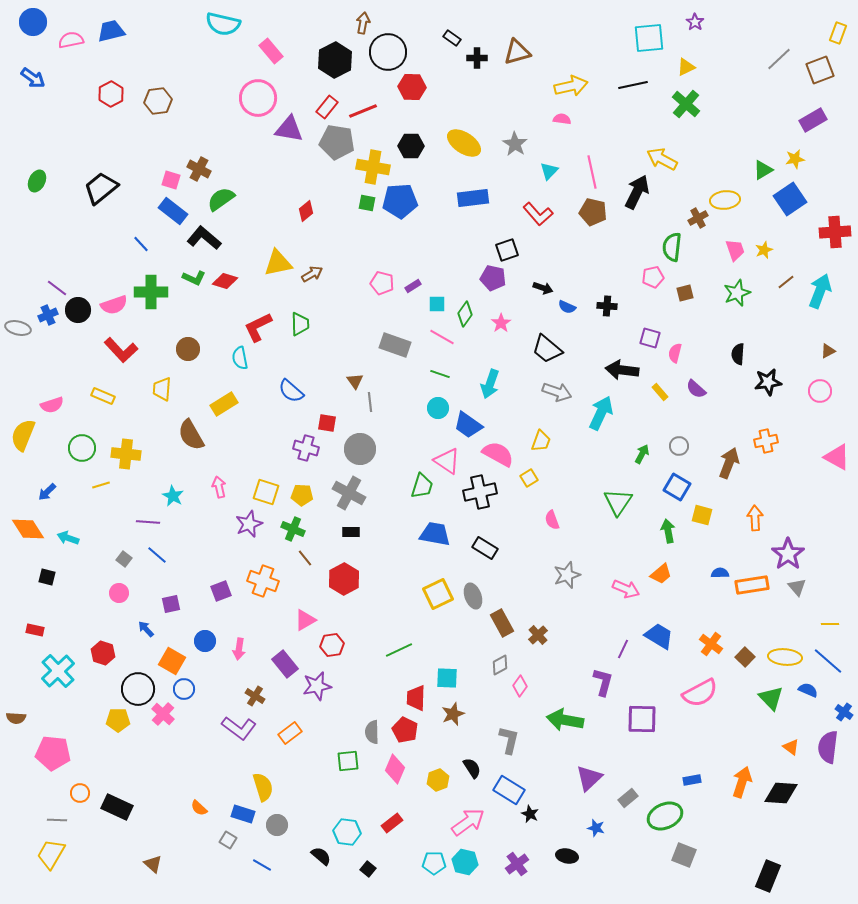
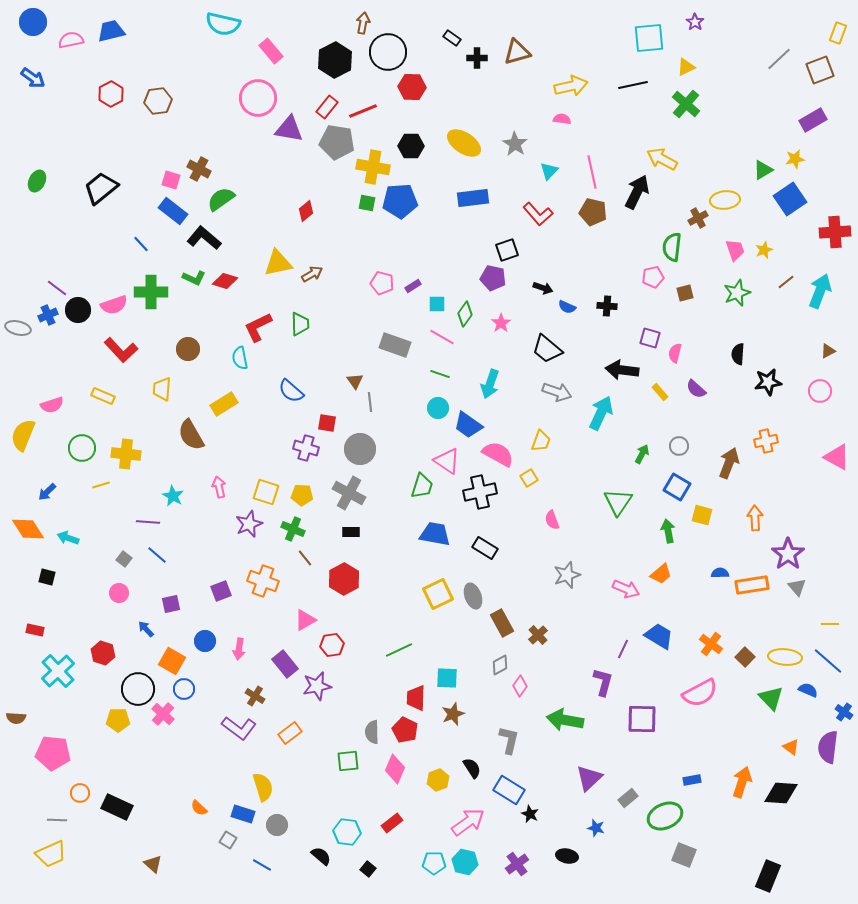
yellow trapezoid at (51, 854): rotated 144 degrees counterclockwise
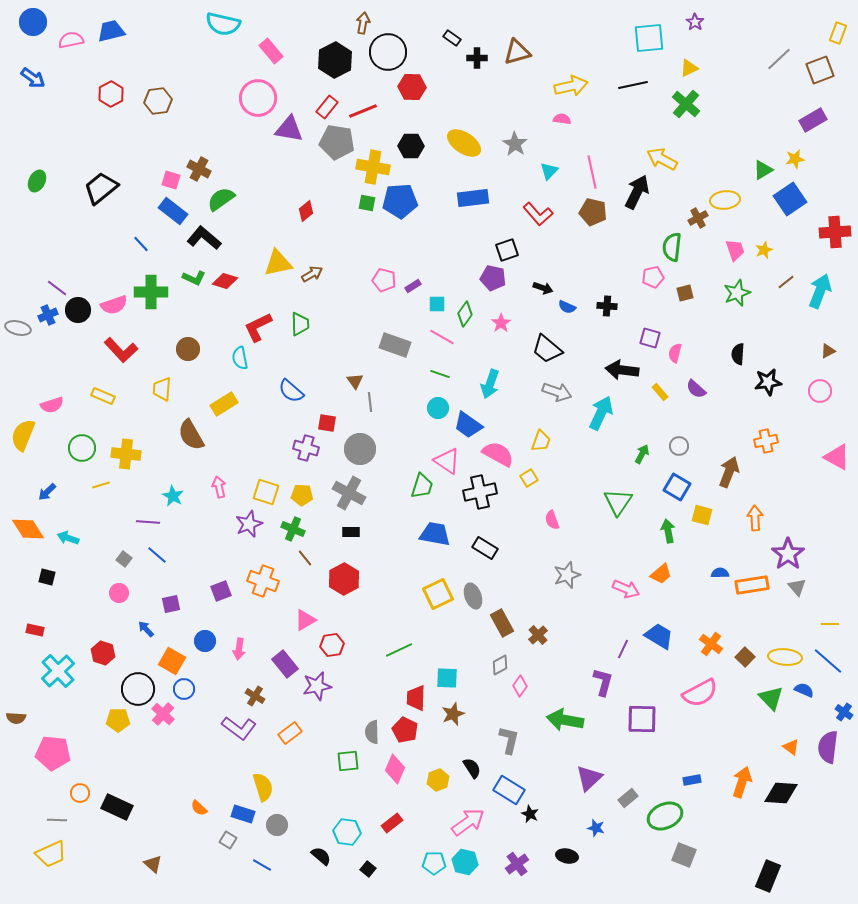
yellow triangle at (686, 67): moved 3 px right, 1 px down
pink pentagon at (382, 283): moved 2 px right, 3 px up
brown arrow at (729, 463): moved 9 px down
blue semicircle at (808, 690): moved 4 px left
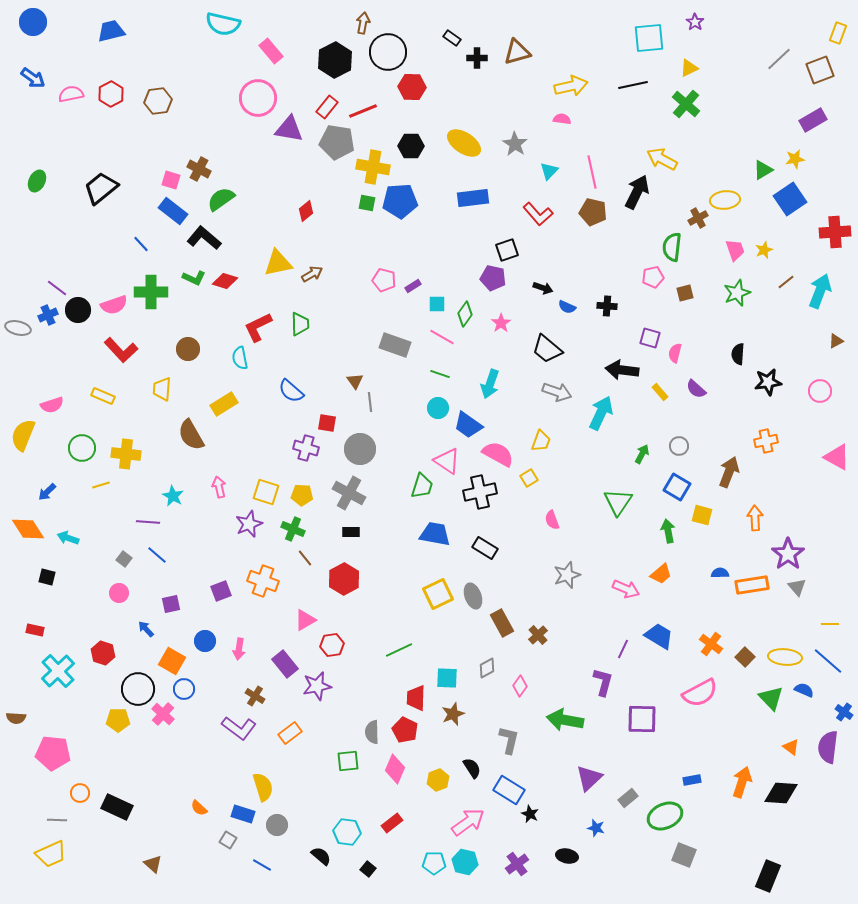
pink semicircle at (71, 40): moved 54 px down
brown triangle at (828, 351): moved 8 px right, 10 px up
gray diamond at (500, 665): moved 13 px left, 3 px down
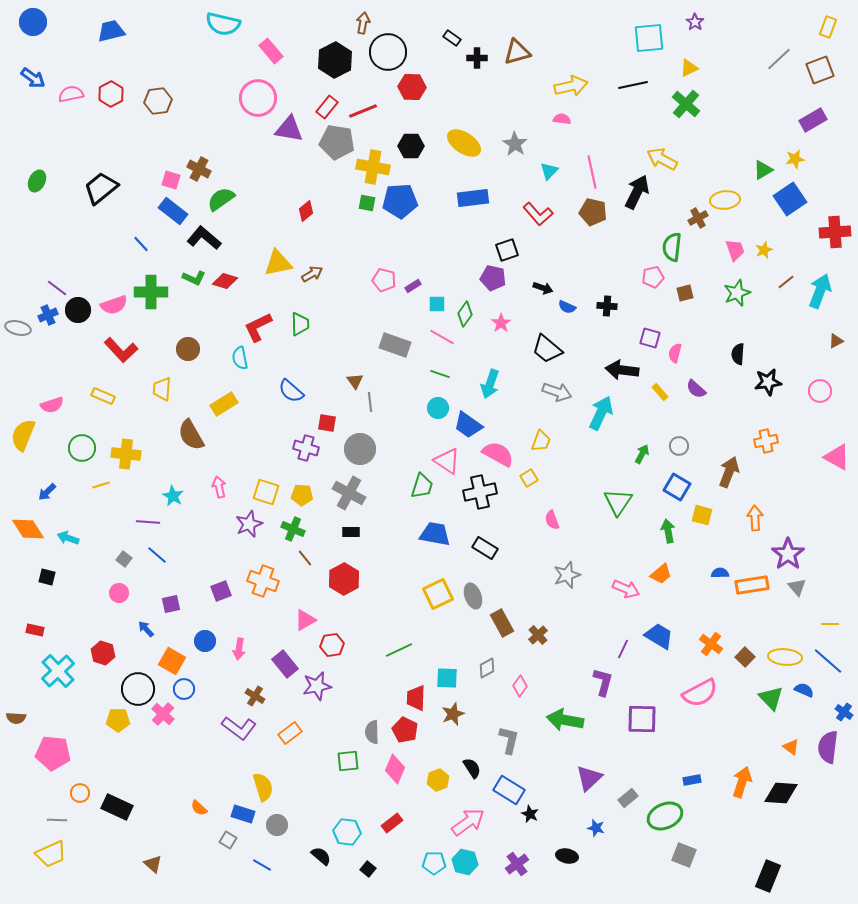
yellow rectangle at (838, 33): moved 10 px left, 6 px up
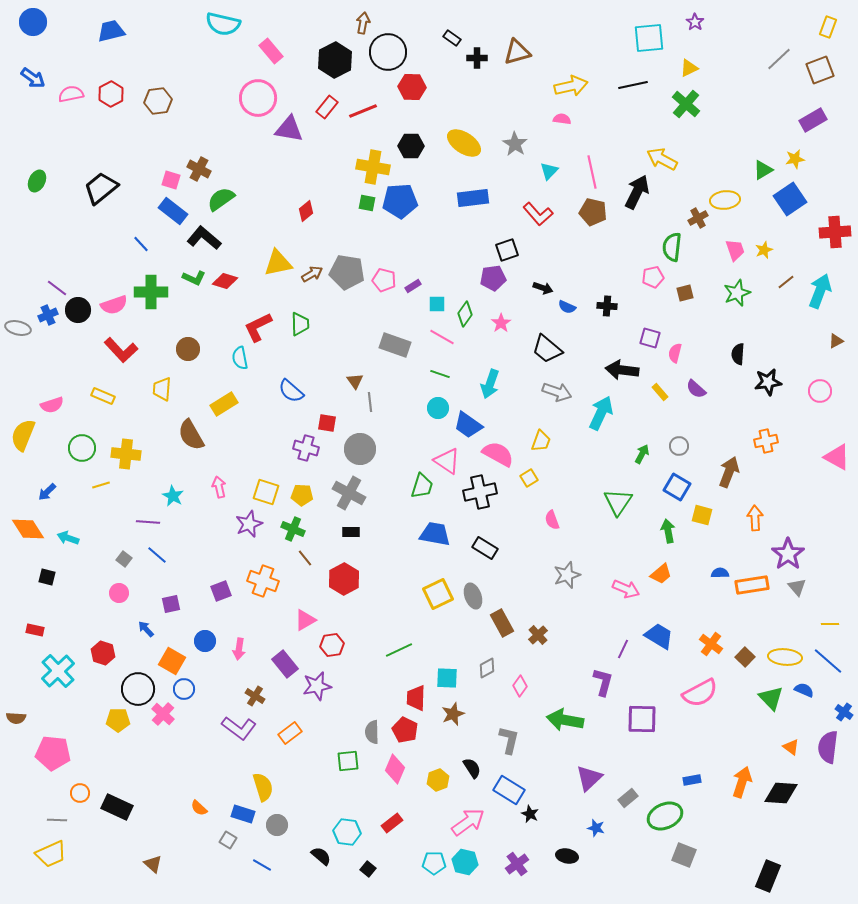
gray pentagon at (337, 142): moved 10 px right, 130 px down
purple pentagon at (493, 278): rotated 20 degrees counterclockwise
